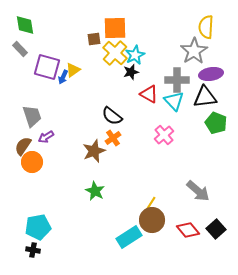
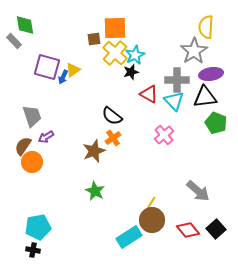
gray rectangle: moved 6 px left, 8 px up
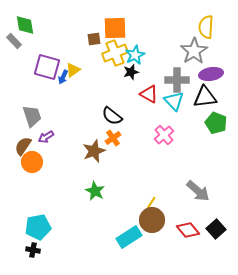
yellow cross: rotated 25 degrees clockwise
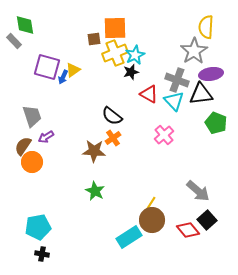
gray cross: rotated 20 degrees clockwise
black triangle: moved 4 px left, 3 px up
brown star: rotated 25 degrees clockwise
black square: moved 9 px left, 9 px up
black cross: moved 9 px right, 4 px down
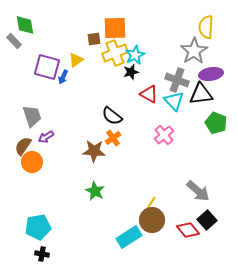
yellow triangle: moved 3 px right, 10 px up
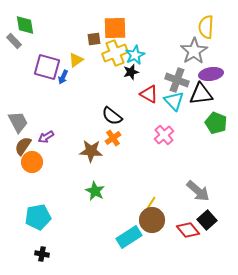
gray trapezoid: moved 14 px left, 6 px down; rotated 10 degrees counterclockwise
brown star: moved 3 px left
cyan pentagon: moved 10 px up
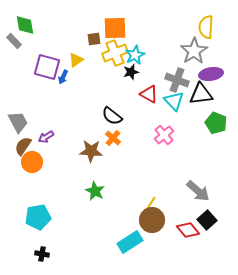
orange cross: rotated 14 degrees counterclockwise
cyan rectangle: moved 1 px right, 5 px down
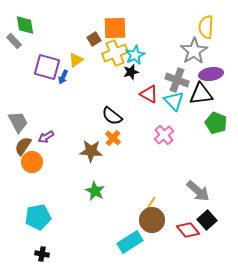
brown square: rotated 24 degrees counterclockwise
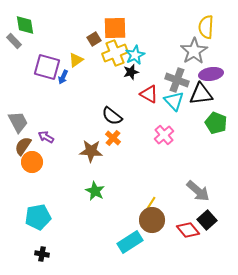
purple arrow: rotated 63 degrees clockwise
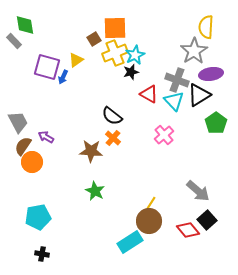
black triangle: moved 2 px left, 1 px down; rotated 25 degrees counterclockwise
green pentagon: rotated 15 degrees clockwise
brown circle: moved 3 px left, 1 px down
